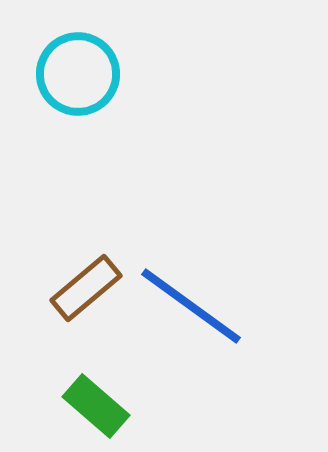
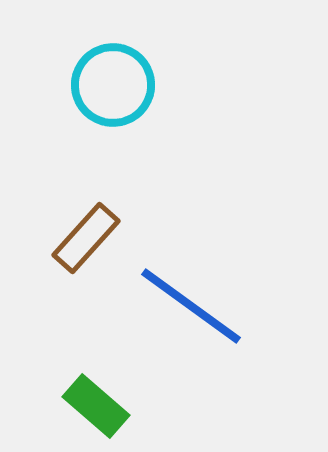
cyan circle: moved 35 px right, 11 px down
brown rectangle: moved 50 px up; rotated 8 degrees counterclockwise
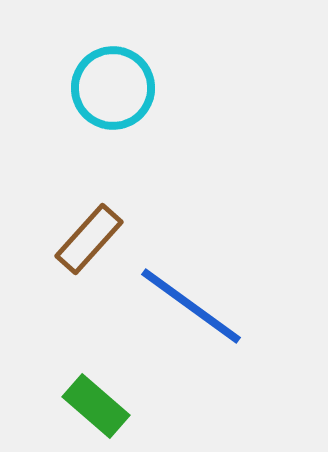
cyan circle: moved 3 px down
brown rectangle: moved 3 px right, 1 px down
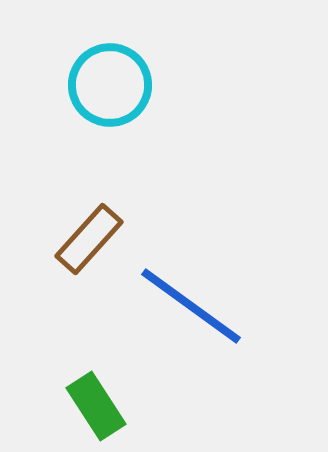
cyan circle: moved 3 px left, 3 px up
green rectangle: rotated 16 degrees clockwise
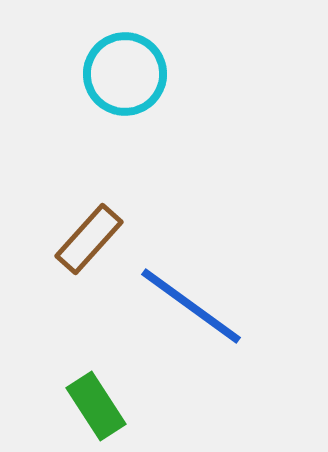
cyan circle: moved 15 px right, 11 px up
